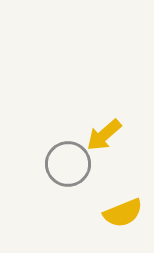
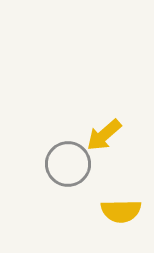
yellow semicircle: moved 2 px left, 2 px up; rotated 21 degrees clockwise
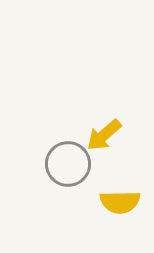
yellow semicircle: moved 1 px left, 9 px up
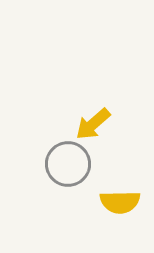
yellow arrow: moved 11 px left, 11 px up
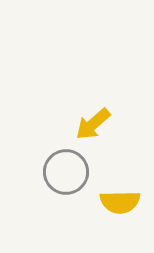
gray circle: moved 2 px left, 8 px down
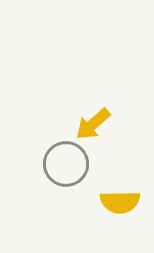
gray circle: moved 8 px up
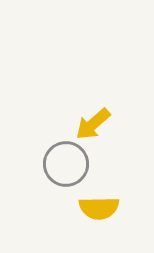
yellow semicircle: moved 21 px left, 6 px down
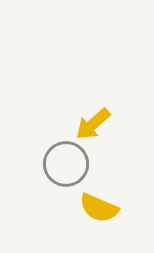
yellow semicircle: rotated 24 degrees clockwise
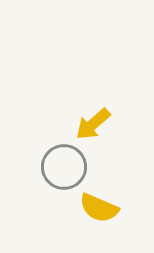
gray circle: moved 2 px left, 3 px down
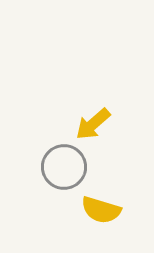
yellow semicircle: moved 2 px right, 2 px down; rotated 6 degrees counterclockwise
